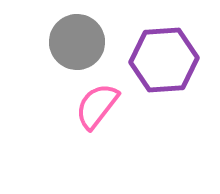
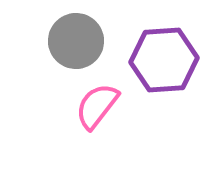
gray circle: moved 1 px left, 1 px up
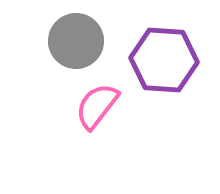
purple hexagon: rotated 8 degrees clockwise
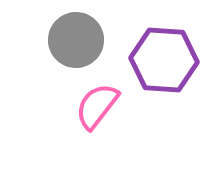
gray circle: moved 1 px up
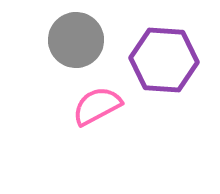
pink semicircle: rotated 24 degrees clockwise
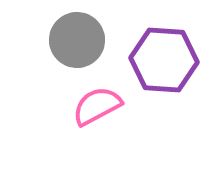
gray circle: moved 1 px right
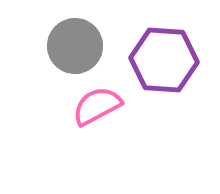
gray circle: moved 2 px left, 6 px down
